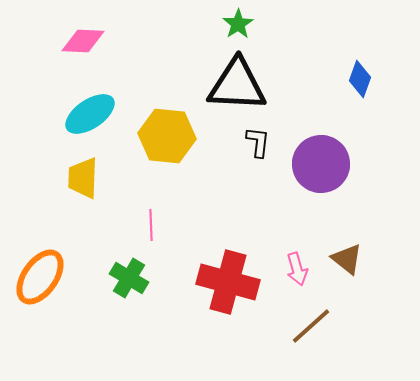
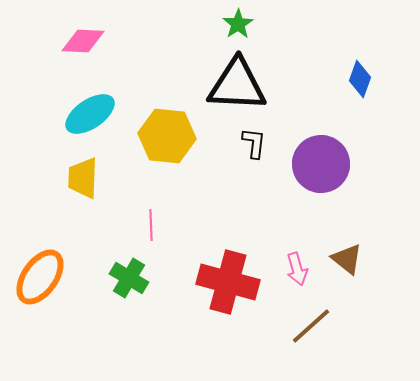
black L-shape: moved 4 px left, 1 px down
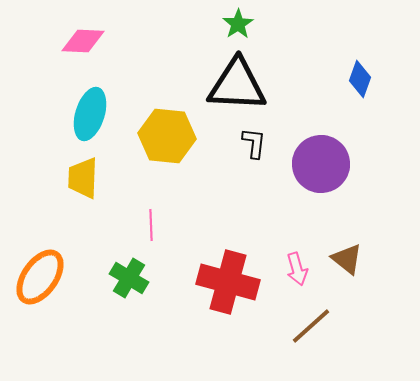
cyan ellipse: rotated 39 degrees counterclockwise
